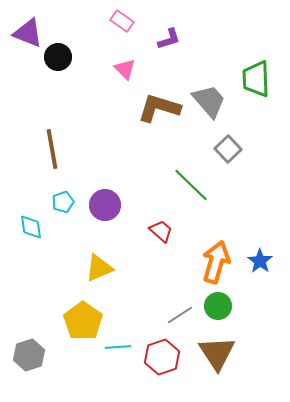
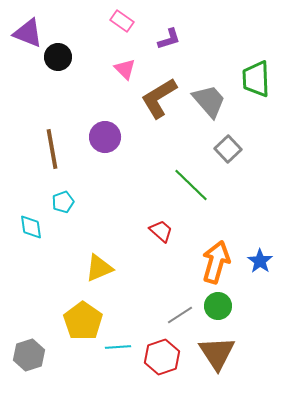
brown L-shape: moved 10 px up; rotated 48 degrees counterclockwise
purple circle: moved 68 px up
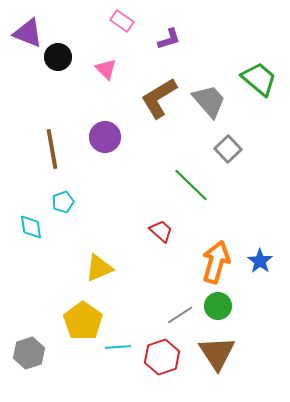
pink triangle: moved 19 px left
green trapezoid: moved 3 px right; rotated 132 degrees clockwise
gray hexagon: moved 2 px up
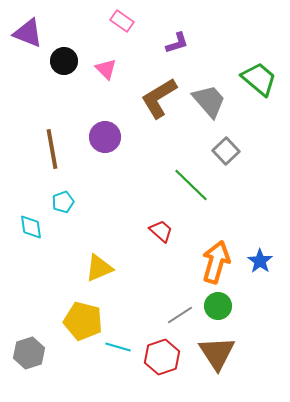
purple L-shape: moved 8 px right, 4 px down
black circle: moved 6 px right, 4 px down
gray square: moved 2 px left, 2 px down
yellow pentagon: rotated 21 degrees counterclockwise
cyan line: rotated 20 degrees clockwise
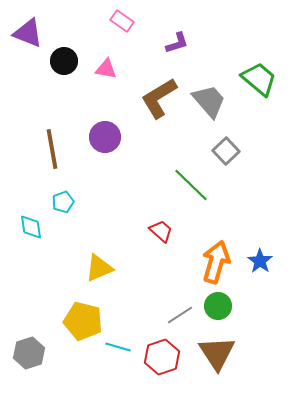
pink triangle: rotated 35 degrees counterclockwise
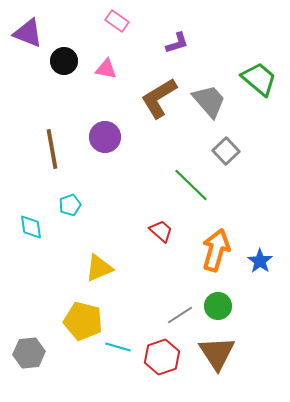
pink rectangle: moved 5 px left
cyan pentagon: moved 7 px right, 3 px down
orange arrow: moved 12 px up
gray hexagon: rotated 12 degrees clockwise
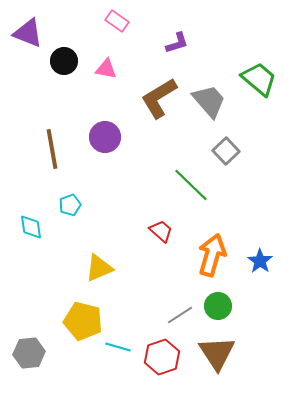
orange arrow: moved 4 px left, 5 px down
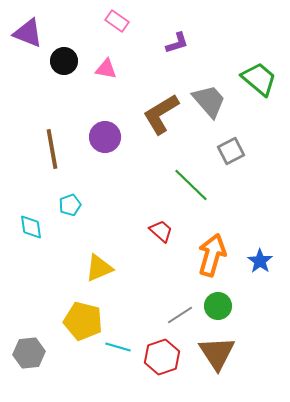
brown L-shape: moved 2 px right, 16 px down
gray square: moved 5 px right; rotated 16 degrees clockwise
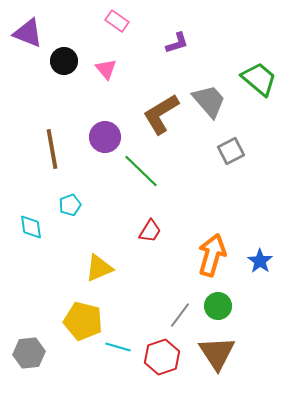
pink triangle: rotated 40 degrees clockwise
green line: moved 50 px left, 14 px up
red trapezoid: moved 11 px left; rotated 80 degrees clockwise
gray line: rotated 20 degrees counterclockwise
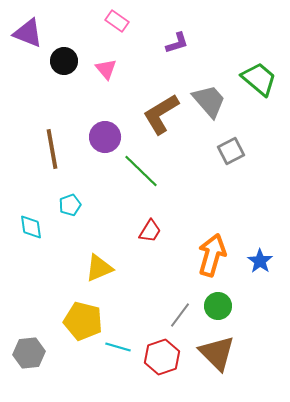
brown triangle: rotated 12 degrees counterclockwise
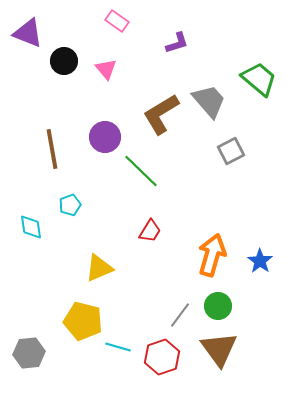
brown triangle: moved 2 px right, 4 px up; rotated 9 degrees clockwise
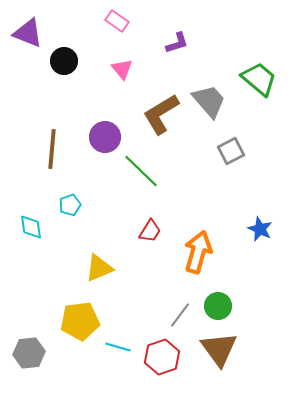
pink triangle: moved 16 px right
brown line: rotated 15 degrees clockwise
orange arrow: moved 14 px left, 3 px up
blue star: moved 32 px up; rotated 10 degrees counterclockwise
yellow pentagon: moved 3 px left; rotated 21 degrees counterclockwise
